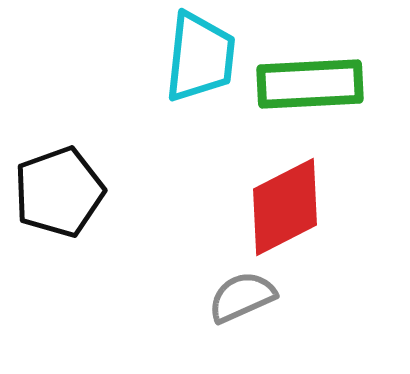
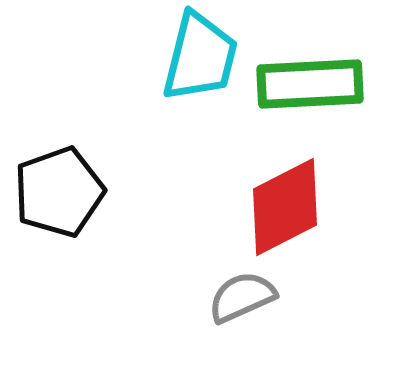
cyan trapezoid: rotated 8 degrees clockwise
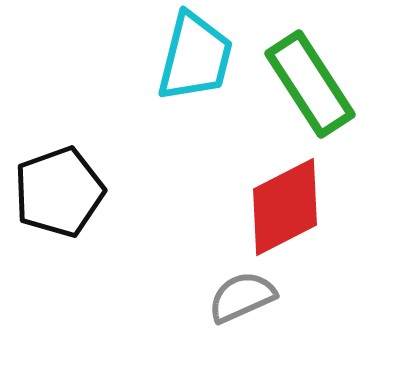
cyan trapezoid: moved 5 px left
green rectangle: rotated 60 degrees clockwise
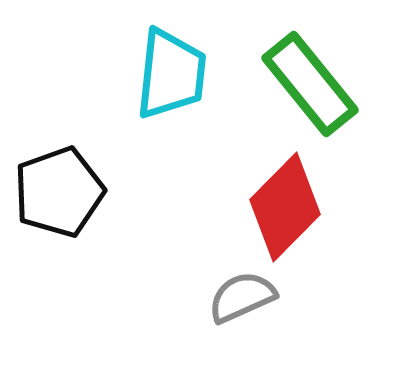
cyan trapezoid: moved 24 px left, 17 px down; rotated 8 degrees counterclockwise
green rectangle: rotated 6 degrees counterclockwise
red diamond: rotated 18 degrees counterclockwise
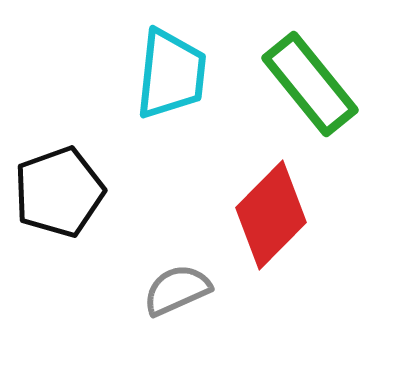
red diamond: moved 14 px left, 8 px down
gray semicircle: moved 65 px left, 7 px up
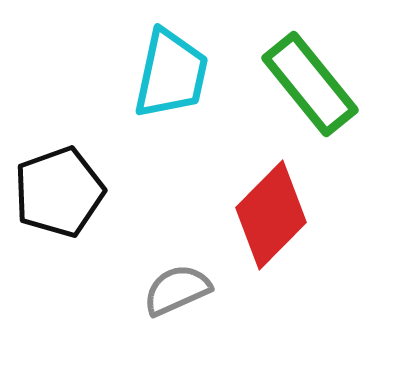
cyan trapezoid: rotated 6 degrees clockwise
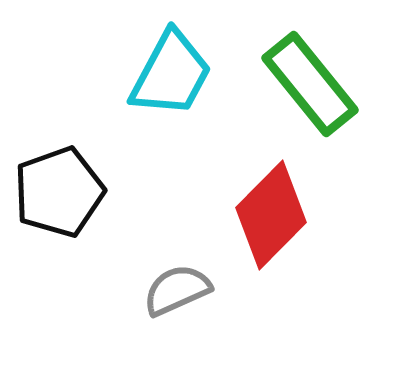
cyan trapezoid: rotated 16 degrees clockwise
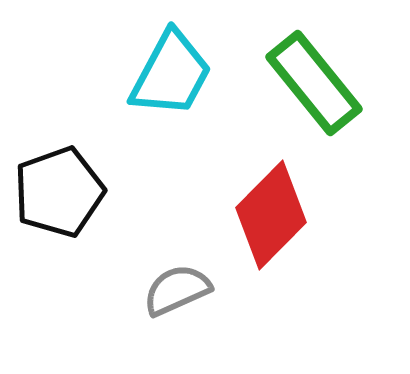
green rectangle: moved 4 px right, 1 px up
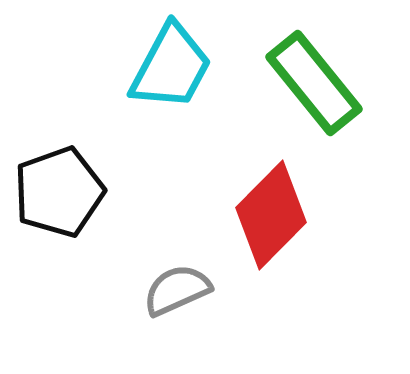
cyan trapezoid: moved 7 px up
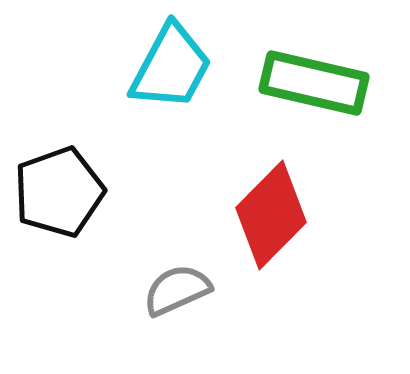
green rectangle: rotated 38 degrees counterclockwise
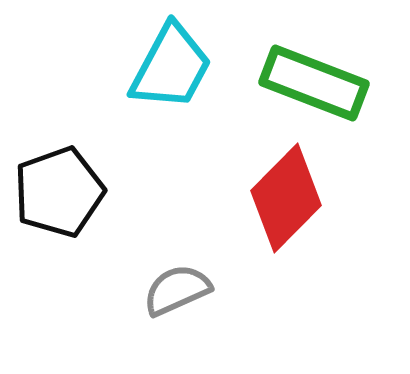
green rectangle: rotated 8 degrees clockwise
red diamond: moved 15 px right, 17 px up
